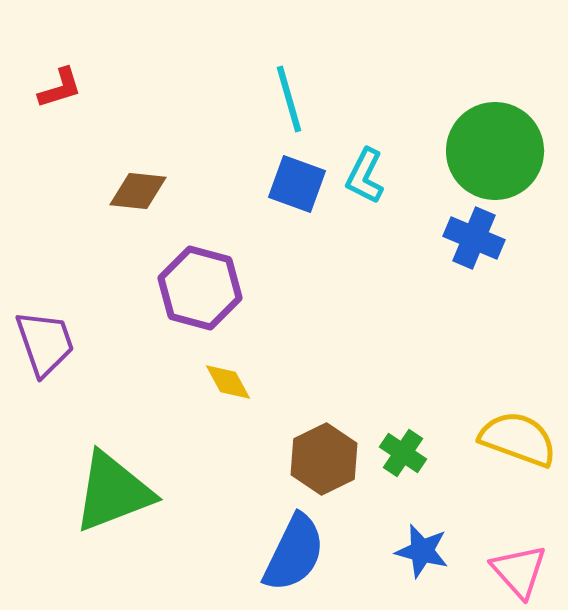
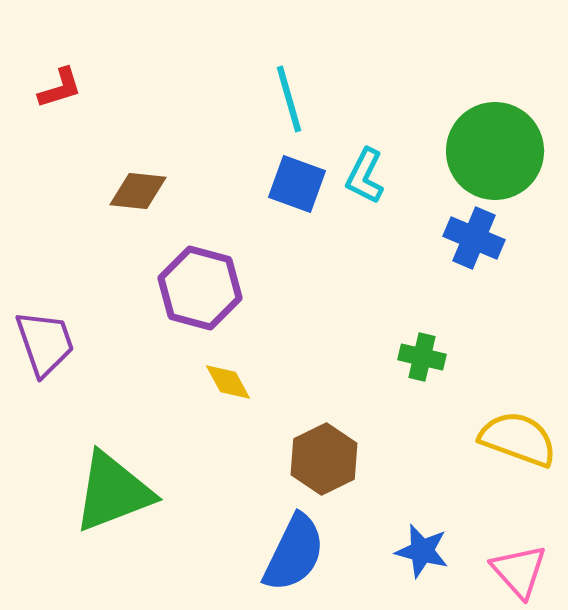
green cross: moved 19 px right, 96 px up; rotated 21 degrees counterclockwise
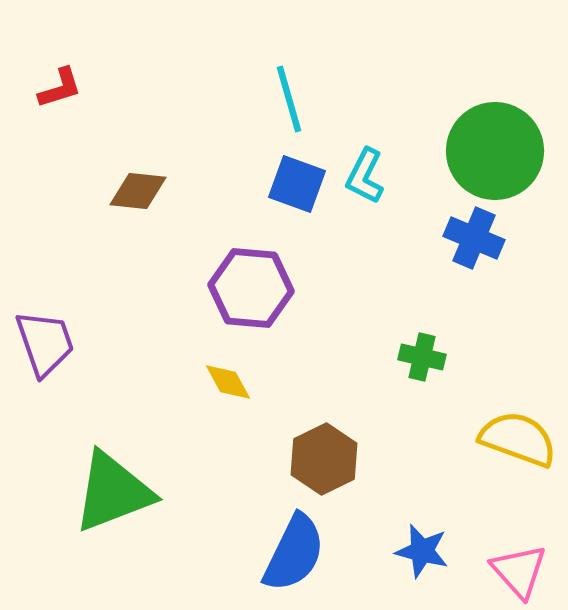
purple hexagon: moved 51 px right; rotated 10 degrees counterclockwise
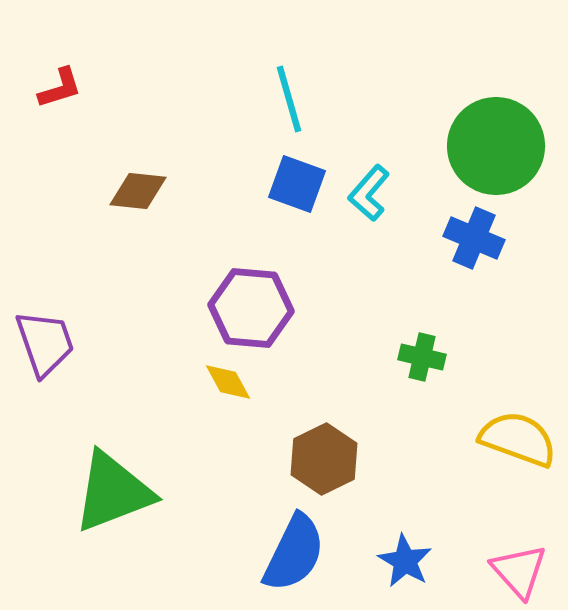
green circle: moved 1 px right, 5 px up
cyan L-shape: moved 4 px right, 17 px down; rotated 14 degrees clockwise
purple hexagon: moved 20 px down
blue star: moved 17 px left, 10 px down; rotated 16 degrees clockwise
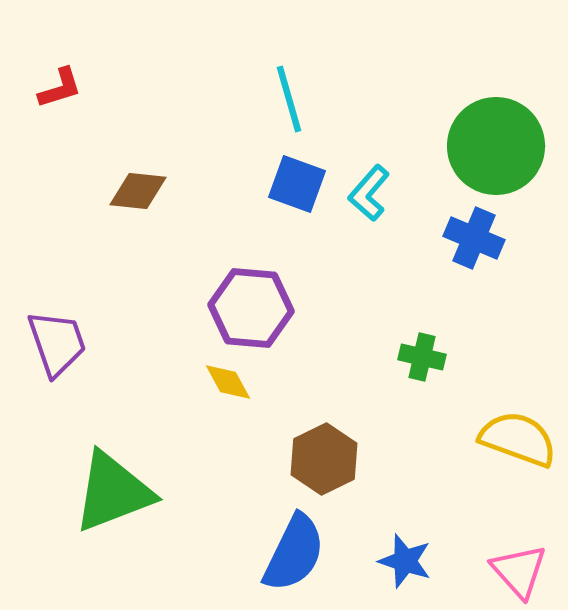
purple trapezoid: moved 12 px right
blue star: rotated 12 degrees counterclockwise
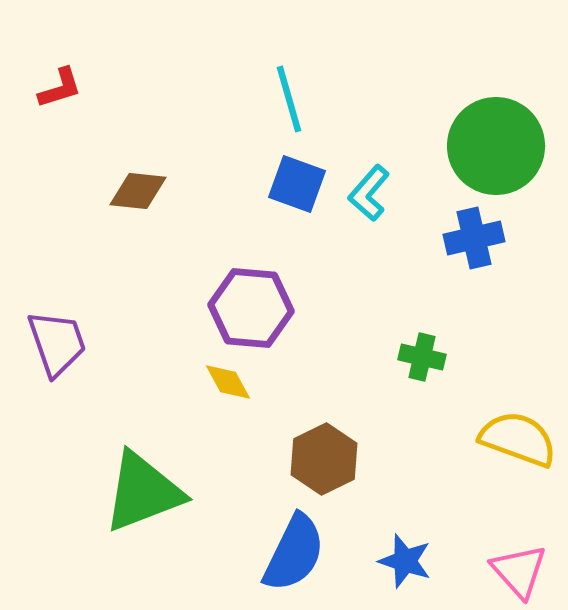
blue cross: rotated 36 degrees counterclockwise
green triangle: moved 30 px right
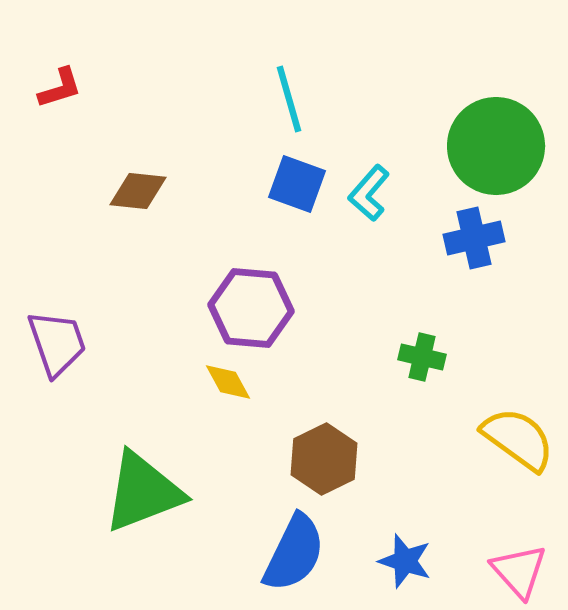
yellow semicircle: rotated 16 degrees clockwise
